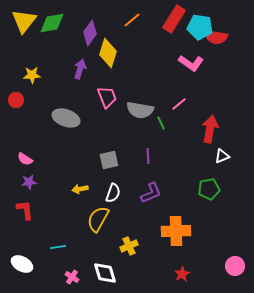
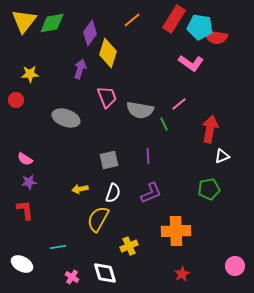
yellow star: moved 2 px left, 1 px up
green line: moved 3 px right, 1 px down
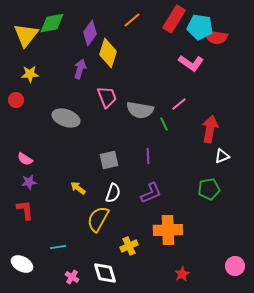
yellow triangle: moved 2 px right, 14 px down
yellow arrow: moved 2 px left, 1 px up; rotated 49 degrees clockwise
orange cross: moved 8 px left, 1 px up
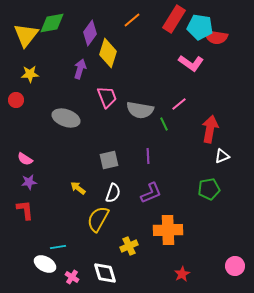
white ellipse: moved 23 px right
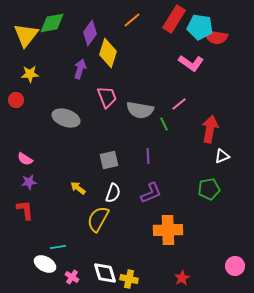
yellow cross: moved 33 px down; rotated 36 degrees clockwise
red star: moved 4 px down
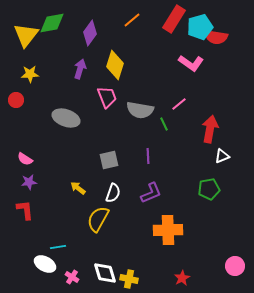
cyan pentagon: rotated 25 degrees counterclockwise
yellow diamond: moved 7 px right, 12 px down
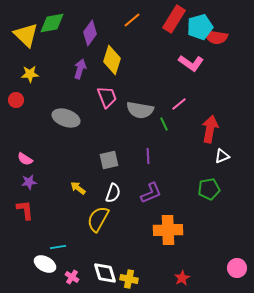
yellow triangle: rotated 24 degrees counterclockwise
yellow diamond: moved 3 px left, 5 px up
pink circle: moved 2 px right, 2 px down
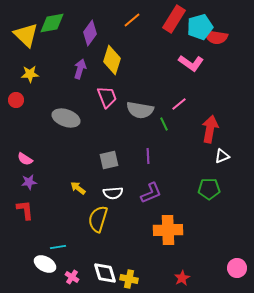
green pentagon: rotated 10 degrees clockwise
white semicircle: rotated 66 degrees clockwise
yellow semicircle: rotated 12 degrees counterclockwise
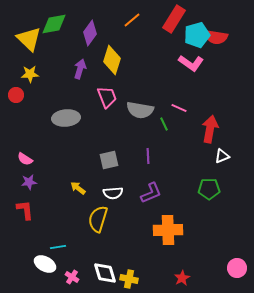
green diamond: moved 2 px right, 1 px down
cyan pentagon: moved 3 px left, 8 px down
yellow triangle: moved 3 px right, 4 px down
red circle: moved 5 px up
pink line: moved 4 px down; rotated 63 degrees clockwise
gray ellipse: rotated 24 degrees counterclockwise
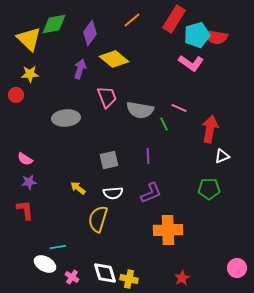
yellow diamond: moved 2 px right, 1 px up; rotated 68 degrees counterclockwise
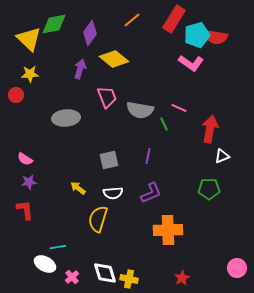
purple line: rotated 14 degrees clockwise
pink cross: rotated 16 degrees clockwise
